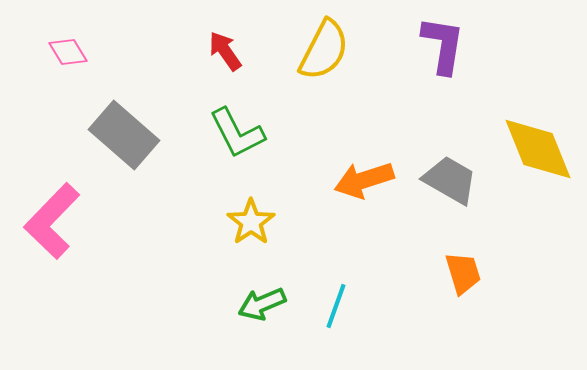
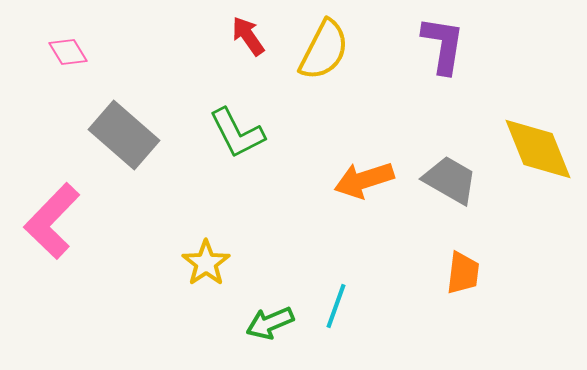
red arrow: moved 23 px right, 15 px up
yellow star: moved 45 px left, 41 px down
orange trapezoid: rotated 24 degrees clockwise
green arrow: moved 8 px right, 19 px down
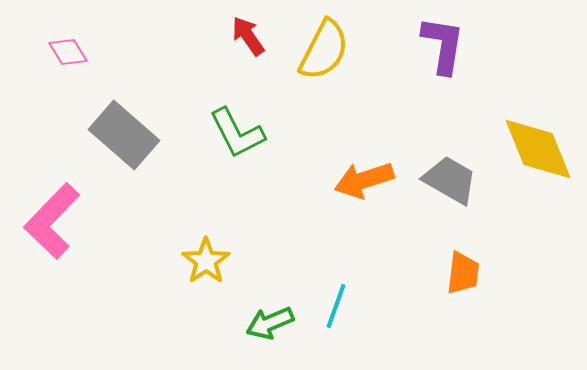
yellow star: moved 2 px up
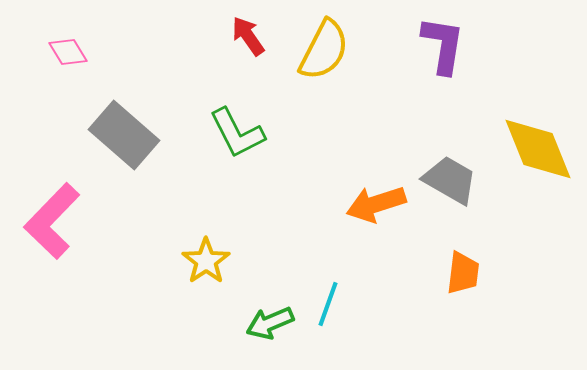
orange arrow: moved 12 px right, 24 px down
cyan line: moved 8 px left, 2 px up
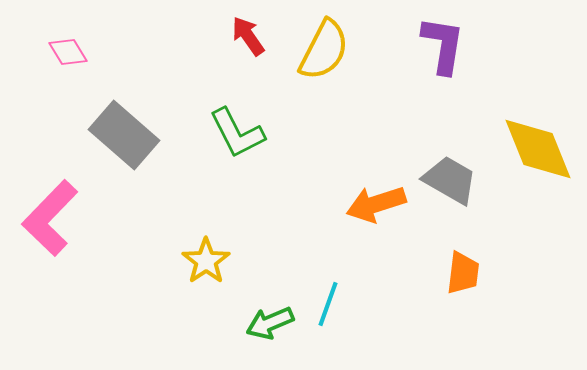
pink L-shape: moved 2 px left, 3 px up
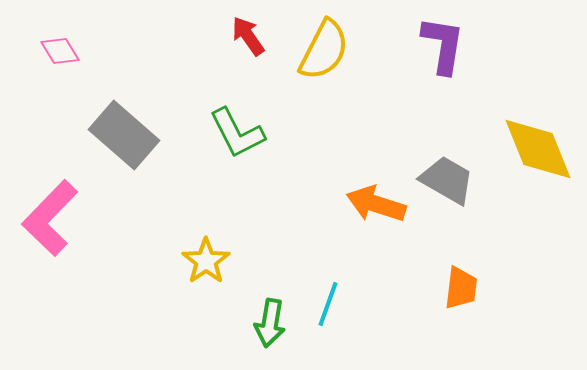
pink diamond: moved 8 px left, 1 px up
gray trapezoid: moved 3 px left
orange arrow: rotated 36 degrees clockwise
orange trapezoid: moved 2 px left, 15 px down
green arrow: rotated 57 degrees counterclockwise
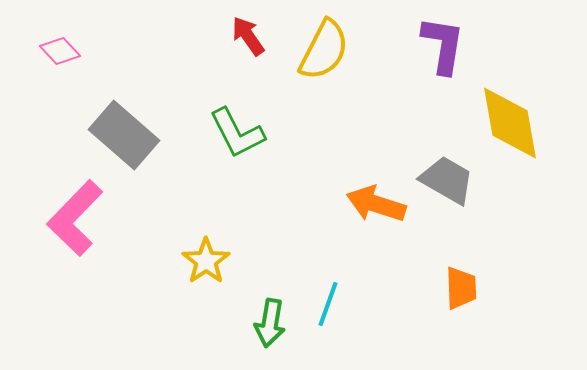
pink diamond: rotated 12 degrees counterclockwise
yellow diamond: moved 28 px left, 26 px up; rotated 12 degrees clockwise
pink L-shape: moved 25 px right
orange trapezoid: rotated 9 degrees counterclockwise
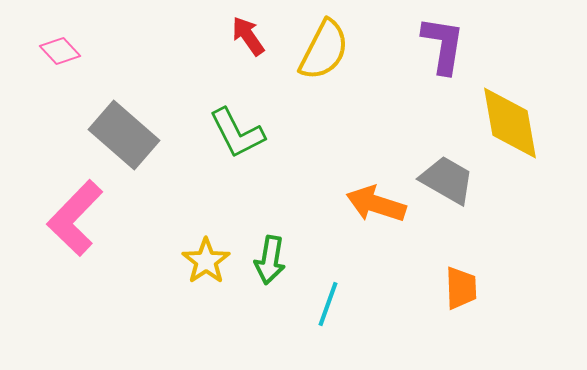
green arrow: moved 63 px up
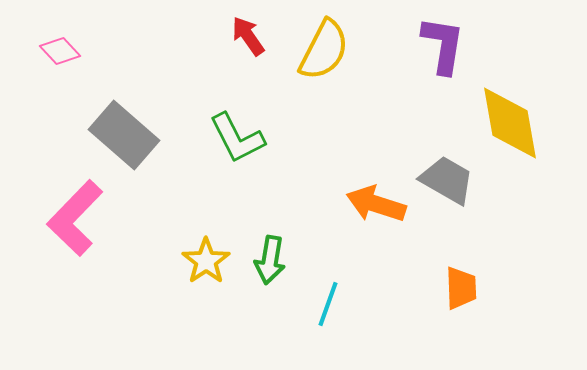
green L-shape: moved 5 px down
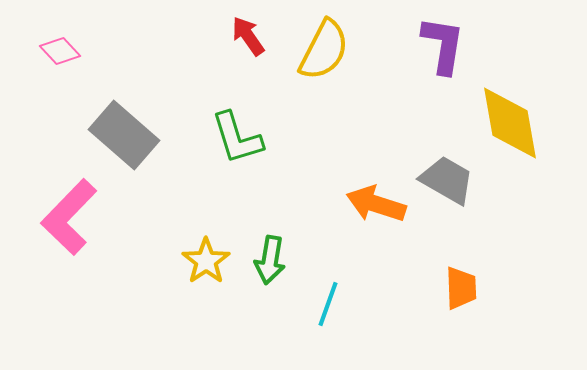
green L-shape: rotated 10 degrees clockwise
pink L-shape: moved 6 px left, 1 px up
